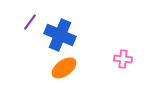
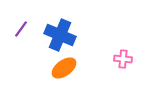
purple line: moved 9 px left, 7 px down
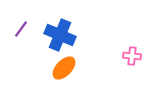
pink cross: moved 9 px right, 3 px up
orange ellipse: rotated 10 degrees counterclockwise
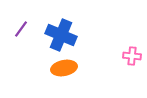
blue cross: moved 1 px right
orange ellipse: rotated 35 degrees clockwise
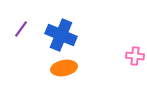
pink cross: moved 3 px right
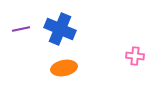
purple line: rotated 42 degrees clockwise
blue cross: moved 1 px left, 6 px up
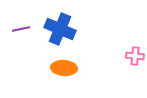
orange ellipse: rotated 15 degrees clockwise
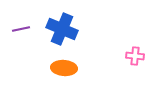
blue cross: moved 2 px right
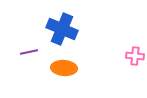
purple line: moved 8 px right, 23 px down
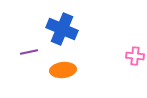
orange ellipse: moved 1 px left, 2 px down; rotated 10 degrees counterclockwise
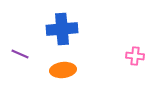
blue cross: rotated 28 degrees counterclockwise
purple line: moved 9 px left, 2 px down; rotated 36 degrees clockwise
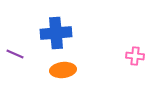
blue cross: moved 6 px left, 4 px down
purple line: moved 5 px left
